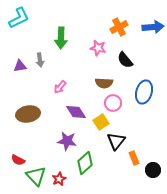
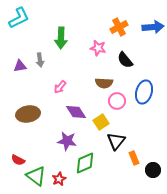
pink circle: moved 4 px right, 2 px up
green diamond: rotated 20 degrees clockwise
green triangle: rotated 10 degrees counterclockwise
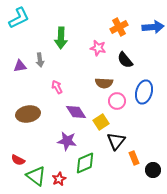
pink arrow: moved 3 px left; rotated 112 degrees clockwise
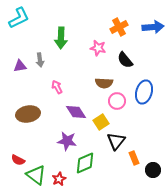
green triangle: moved 1 px up
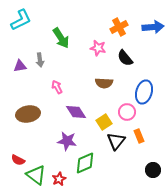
cyan L-shape: moved 2 px right, 2 px down
green arrow: rotated 35 degrees counterclockwise
black semicircle: moved 2 px up
pink circle: moved 10 px right, 11 px down
yellow square: moved 3 px right
orange rectangle: moved 5 px right, 22 px up
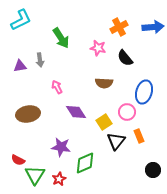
purple star: moved 6 px left, 6 px down
green triangle: moved 1 px left; rotated 25 degrees clockwise
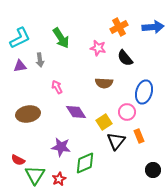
cyan L-shape: moved 1 px left, 18 px down
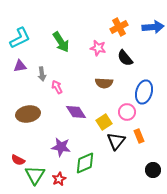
green arrow: moved 4 px down
gray arrow: moved 2 px right, 14 px down
